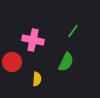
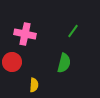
pink cross: moved 8 px left, 6 px up
green semicircle: moved 2 px left, 1 px down; rotated 12 degrees counterclockwise
yellow semicircle: moved 3 px left, 6 px down
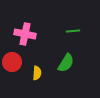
green line: rotated 48 degrees clockwise
green semicircle: moved 2 px right; rotated 18 degrees clockwise
yellow semicircle: moved 3 px right, 12 px up
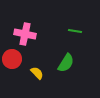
green line: moved 2 px right; rotated 16 degrees clockwise
red circle: moved 3 px up
yellow semicircle: rotated 48 degrees counterclockwise
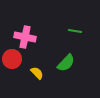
pink cross: moved 3 px down
green semicircle: rotated 12 degrees clockwise
